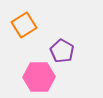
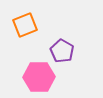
orange square: moved 1 px right; rotated 10 degrees clockwise
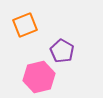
pink hexagon: rotated 12 degrees counterclockwise
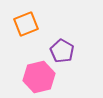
orange square: moved 1 px right, 1 px up
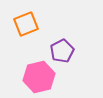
purple pentagon: rotated 15 degrees clockwise
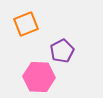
pink hexagon: rotated 16 degrees clockwise
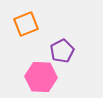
pink hexagon: moved 2 px right
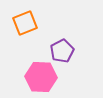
orange square: moved 1 px left, 1 px up
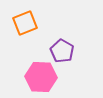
purple pentagon: rotated 15 degrees counterclockwise
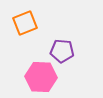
purple pentagon: rotated 25 degrees counterclockwise
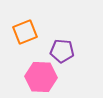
orange square: moved 9 px down
